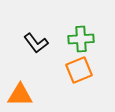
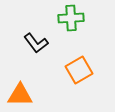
green cross: moved 10 px left, 21 px up
orange square: rotated 8 degrees counterclockwise
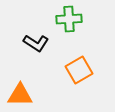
green cross: moved 2 px left, 1 px down
black L-shape: rotated 20 degrees counterclockwise
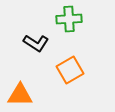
orange square: moved 9 px left
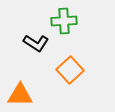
green cross: moved 5 px left, 2 px down
orange square: rotated 12 degrees counterclockwise
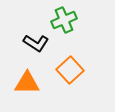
green cross: moved 1 px up; rotated 20 degrees counterclockwise
orange triangle: moved 7 px right, 12 px up
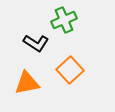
orange triangle: rotated 12 degrees counterclockwise
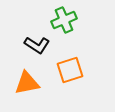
black L-shape: moved 1 px right, 2 px down
orange square: rotated 24 degrees clockwise
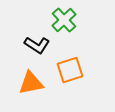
green cross: rotated 20 degrees counterclockwise
orange triangle: moved 4 px right
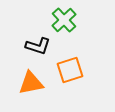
black L-shape: moved 1 px right, 1 px down; rotated 15 degrees counterclockwise
